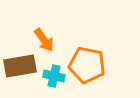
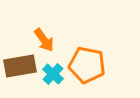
cyan cross: moved 1 px left, 2 px up; rotated 30 degrees clockwise
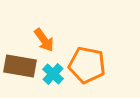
brown rectangle: rotated 20 degrees clockwise
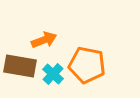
orange arrow: rotated 75 degrees counterclockwise
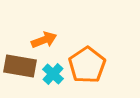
orange pentagon: rotated 27 degrees clockwise
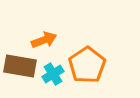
cyan cross: rotated 15 degrees clockwise
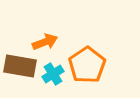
orange arrow: moved 1 px right, 2 px down
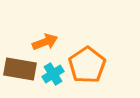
brown rectangle: moved 3 px down
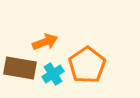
brown rectangle: moved 1 px up
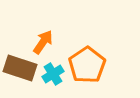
orange arrow: moved 2 px left; rotated 35 degrees counterclockwise
brown rectangle: rotated 8 degrees clockwise
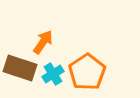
orange pentagon: moved 7 px down
